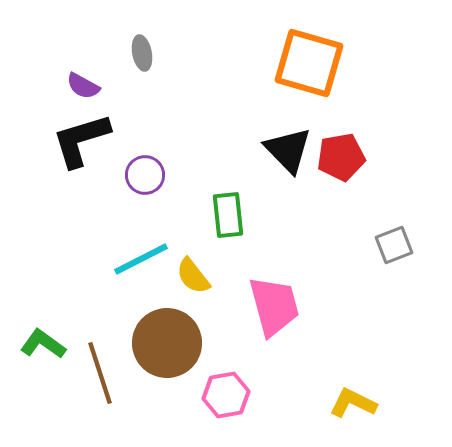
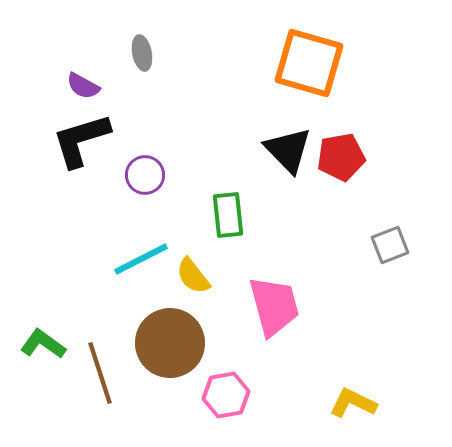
gray square: moved 4 px left
brown circle: moved 3 px right
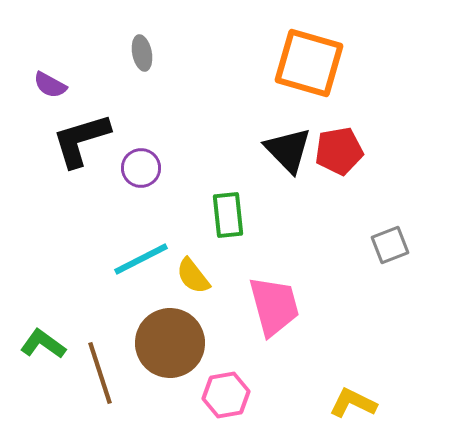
purple semicircle: moved 33 px left, 1 px up
red pentagon: moved 2 px left, 6 px up
purple circle: moved 4 px left, 7 px up
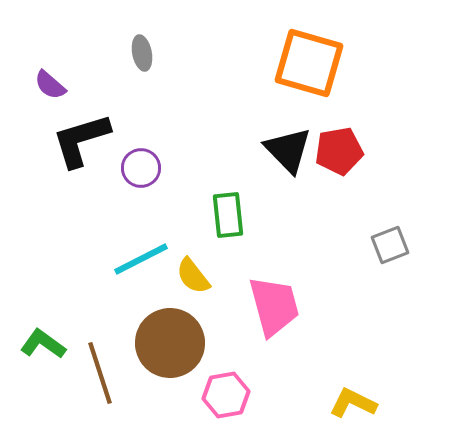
purple semicircle: rotated 12 degrees clockwise
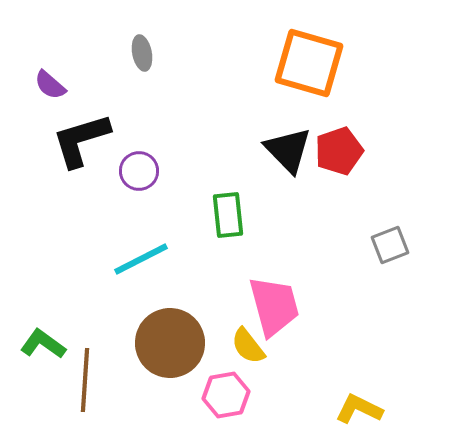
red pentagon: rotated 9 degrees counterclockwise
purple circle: moved 2 px left, 3 px down
yellow semicircle: moved 55 px right, 70 px down
brown line: moved 15 px left, 7 px down; rotated 22 degrees clockwise
yellow L-shape: moved 6 px right, 6 px down
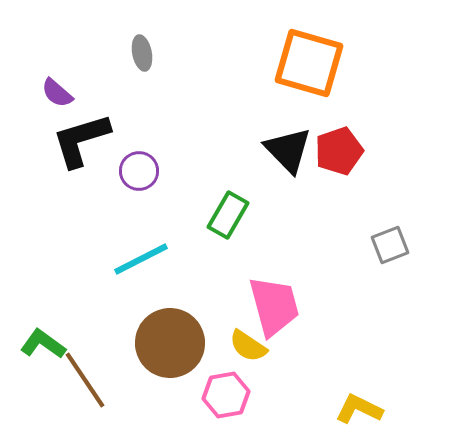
purple semicircle: moved 7 px right, 8 px down
green rectangle: rotated 36 degrees clockwise
yellow semicircle: rotated 18 degrees counterclockwise
brown line: rotated 38 degrees counterclockwise
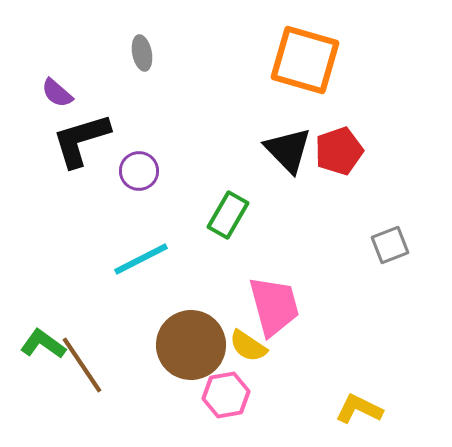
orange square: moved 4 px left, 3 px up
brown circle: moved 21 px right, 2 px down
brown line: moved 3 px left, 15 px up
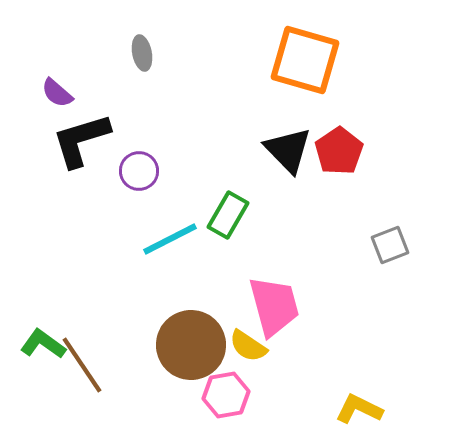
red pentagon: rotated 15 degrees counterclockwise
cyan line: moved 29 px right, 20 px up
